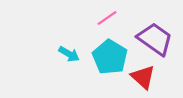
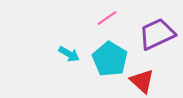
purple trapezoid: moved 2 px right, 5 px up; rotated 60 degrees counterclockwise
cyan pentagon: moved 2 px down
red triangle: moved 1 px left, 4 px down
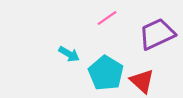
cyan pentagon: moved 4 px left, 14 px down
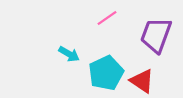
purple trapezoid: moved 1 px left, 1 px down; rotated 45 degrees counterclockwise
cyan pentagon: rotated 16 degrees clockwise
red triangle: rotated 8 degrees counterclockwise
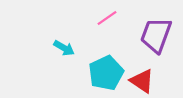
cyan arrow: moved 5 px left, 6 px up
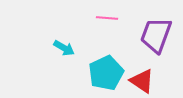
pink line: rotated 40 degrees clockwise
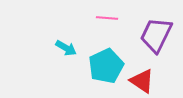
purple trapezoid: rotated 6 degrees clockwise
cyan arrow: moved 2 px right
cyan pentagon: moved 7 px up
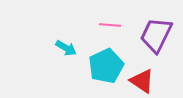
pink line: moved 3 px right, 7 px down
